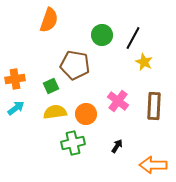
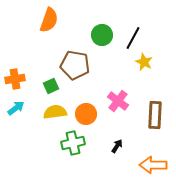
brown rectangle: moved 1 px right, 9 px down
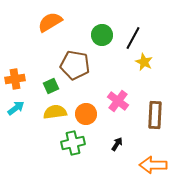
orange semicircle: moved 1 px right, 2 px down; rotated 140 degrees counterclockwise
black arrow: moved 2 px up
